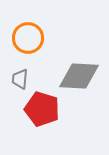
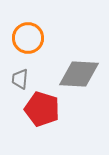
gray diamond: moved 2 px up
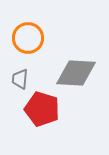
gray diamond: moved 3 px left, 1 px up
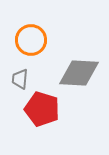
orange circle: moved 3 px right, 2 px down
gray diamond: moved 3 px right
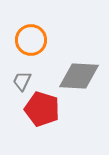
gray diamond: moved 3 px down
gray trapezoid: moved 2 px right, 2 px down; rotated 20 degrees clockwise
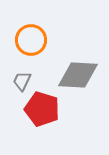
gray diamond: moved 1 px left, 1 px up
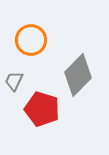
gray diamond: rotated 48 degrees counterclockwise
gray trapezoid: moved 8 px left
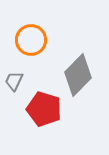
red pentagon: moved 2 px right
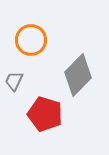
red pentagon: moved 1 px right, 5 px down
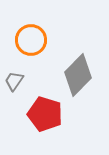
gray trapezoid: rotated 10 degrees clockwise
